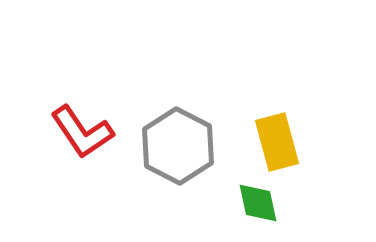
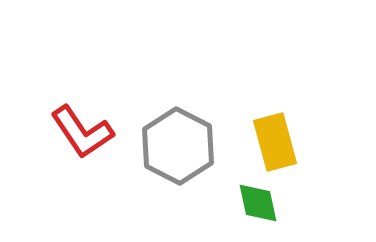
yellow rectangle: moved 2 px left
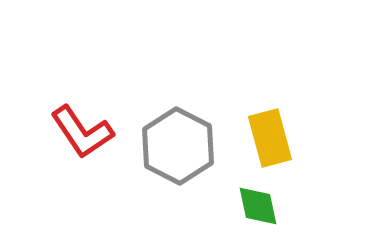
yellow rectangle: moved 5 px left, 4 px up
green diamond: moved 3 px down
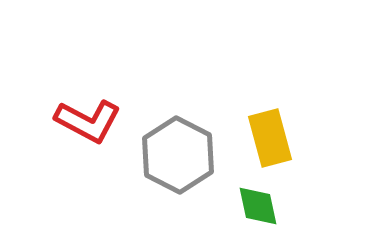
red L-shape: moved 6 px right, 11 px up; rotated 28 degrees counterclockwise
gray hexagon: moved 9 px down
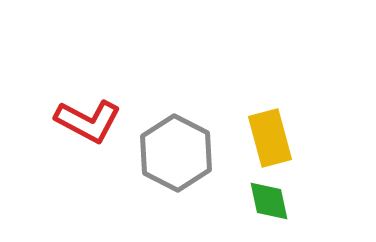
gray hexagon: moved 2 px left, 2 px up
green diamond: moved 11 px right, 5 px up
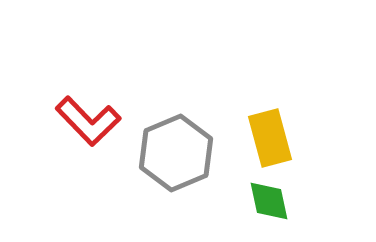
red L-shape: rotated 18 degrees clockwise
gray hexagon: rotated 10 degrees clockwise
